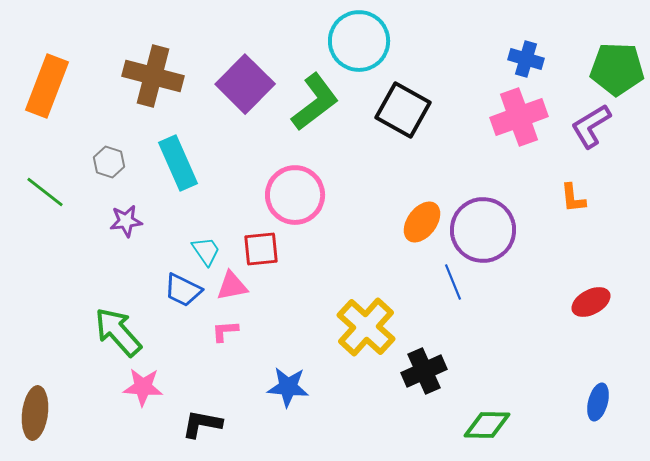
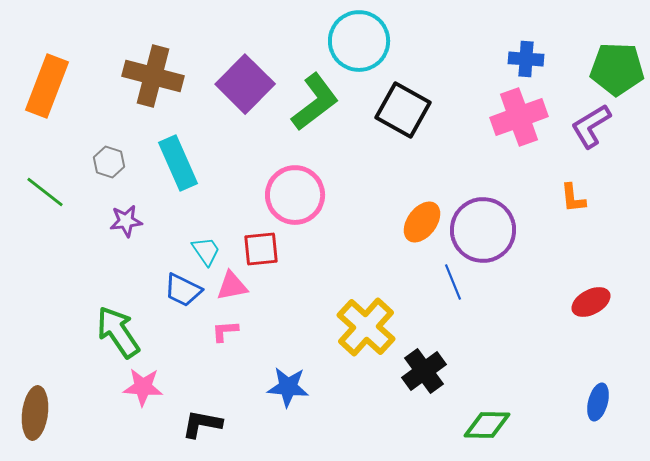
blue cross: rotated 12 degrees counterclockwise
green arrow: rotated 8 degrees clockwise
black cross: rotated 12 degrees counterclockwise
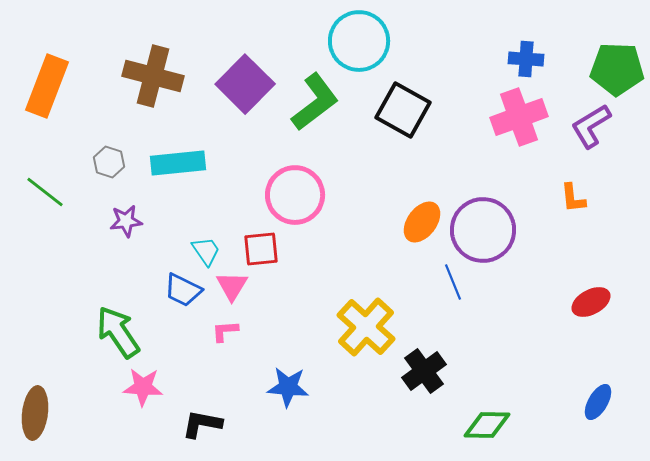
cyan rectangle: rotated 72 degrees counterclockwise
pink triangle: rotated 48 degrees counterclockwise
blue ellipse: rotated 15 degrees clockwise
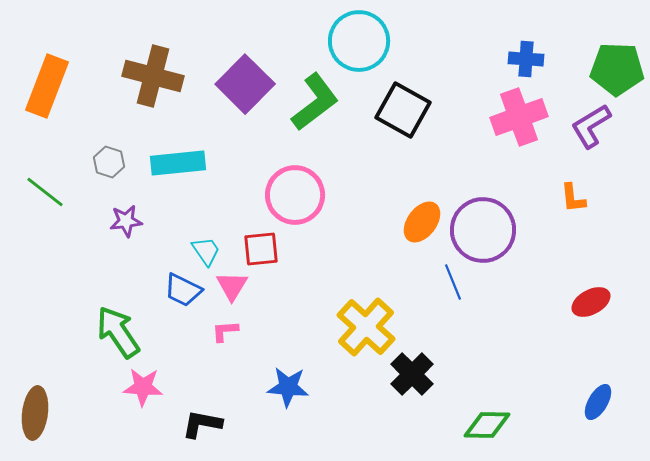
black cross: moved 12 px left, 3 px down; rotated 9 degrees counterclockwise
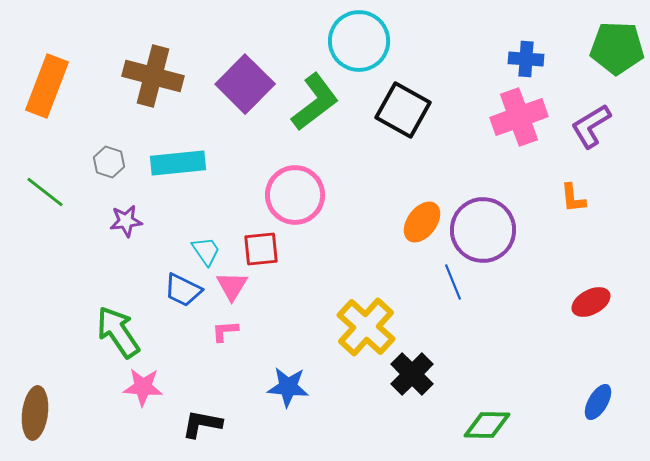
green pentagon: moved 21 px up
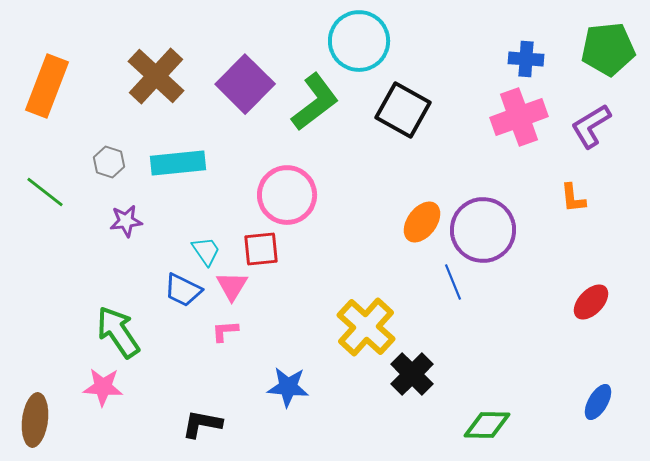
green pentagon: moved 9 px left, 1 px down; rotated 8 degrees counterclockwise
brown cross: moved 3 px right; rotated 28 degrees clockwise
pink circle: moved 8 px left
red ellipse: rotated 18 degrees counterclockwise
pink star: moved 40 px left
brown ellipse: moved 7 px down
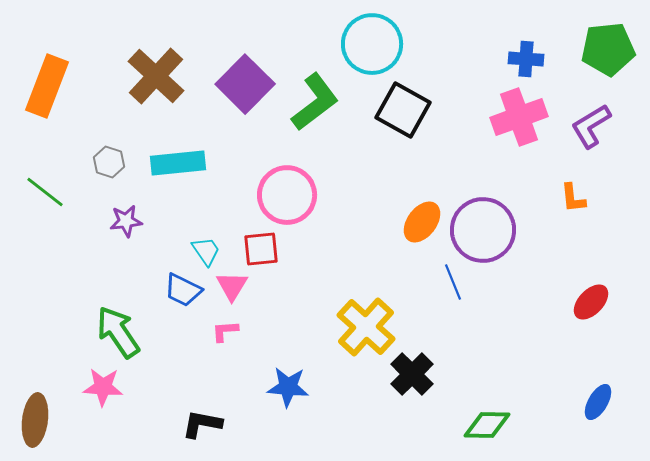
cyan circle: moved 13 px right, 3 px down
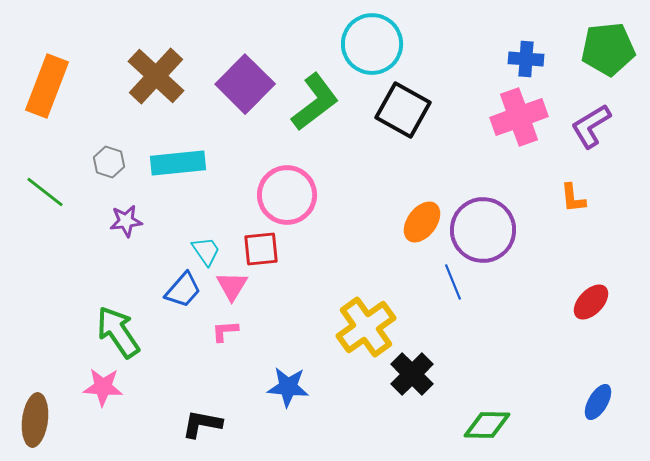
blue trapezoid: rotated 75 degrees counterclockwise
yellow cross: rotated 12 degrees clockwise
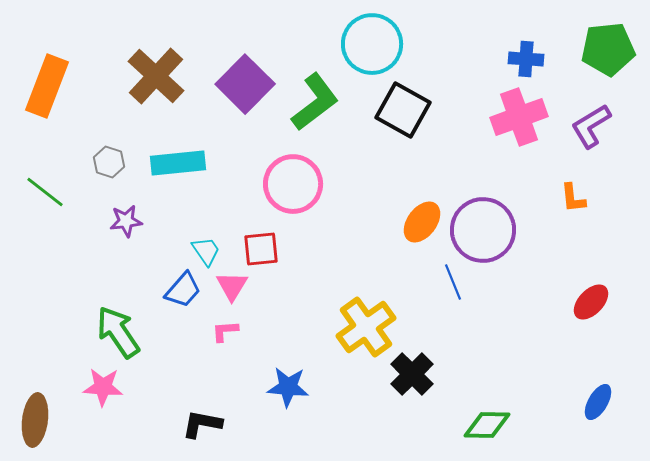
pink circle: moved 6 px right, 11 px up
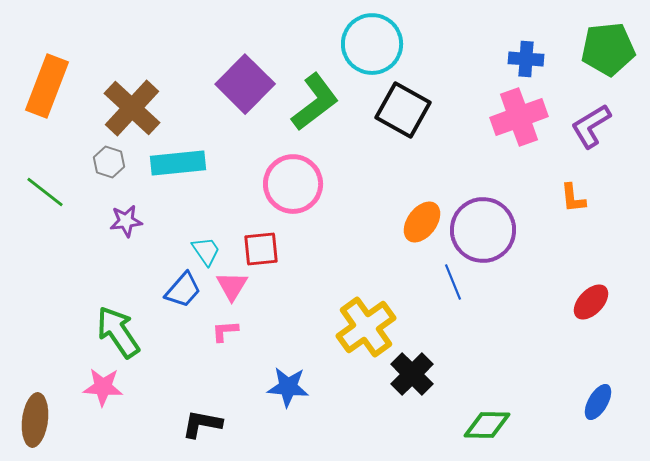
brown cross: moved 24 px left, 32 px down
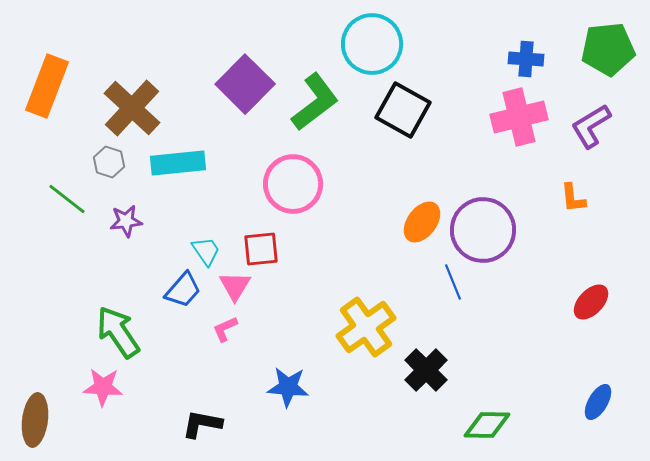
pink cross: rotated 6 degrees clockwise
green line: moved 22 px right, 7 px down
pink triangle: moved 3 px right
pink L-shape: moved 2 px up; rotated 20 degrees counterclockwise
black cross: moved 14 px right, 4 px up
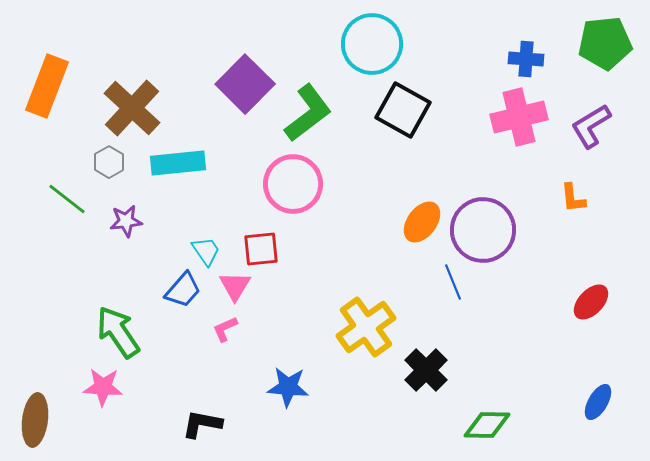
green pentagon: moved 3 px left, 6 px up
green L-shape: moved 7 px left, 11 px down
gray hexagon: rotated 12 degrees clockwise
